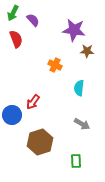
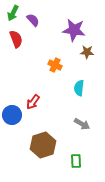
brown star: moved 1 px down
brown hexagon: moved 3 px right, 3 px down
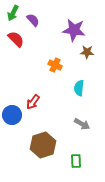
red semicircle: rotated 24 degrees counterclockwise
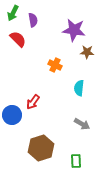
purple semicircle: rotated 32 degrees clockwise
red semicircle: moved 2 px right
brown hexagon: moved 2 px left, 3 px down
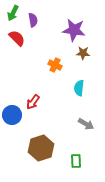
red semicircle: moved 1 px left, 1 px up
brown star: moved 4 px left, 1 px down
gray arrow: moved 4 px right
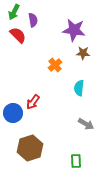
green arrow: moved 1 px right, 1 px up
red semicircle: moved 1 px right, 3 px up
orange cross: rotated 24 degrees clockwise
blue circle: moved 1 px right, 2 px up
brown hexagon: moved 11 px left
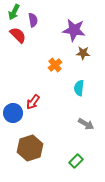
green rectangle: rotated 48 degrees clockwise
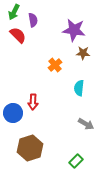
red arrow: rotated 35 degrees counterclockwise
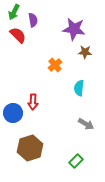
purple star: moved 1 px up
brown star: moved 2 px right, 1 px up
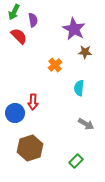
purple star: rotated 20 degrees clockwise
red semicircle: moved 1 px right, 1 px down
blue circle: moved 2 px right
